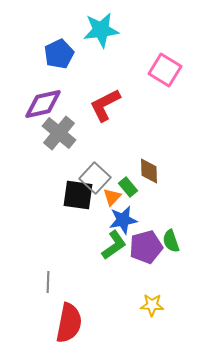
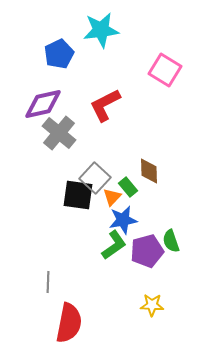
purple pentagon: moved 1 px right, 4 px down
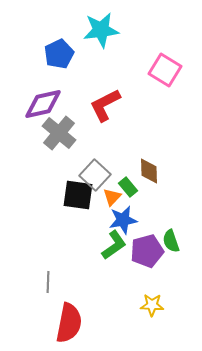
gray square: moved 3 px up
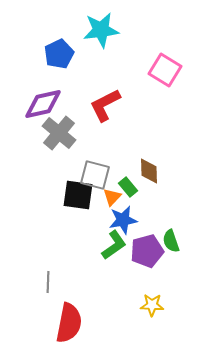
gray square: rotated 28 degrees counterclockwise
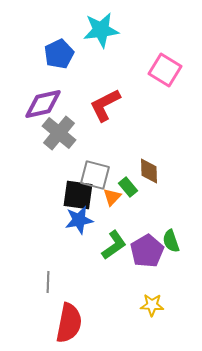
blue star: moved 44 px left
purple pentagon: rotated 16 degrees counterclockwise
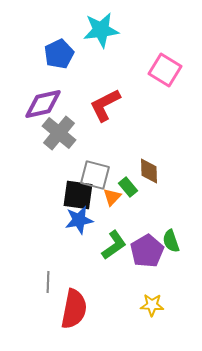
red semicircle: moved 5 px right, 14 px up
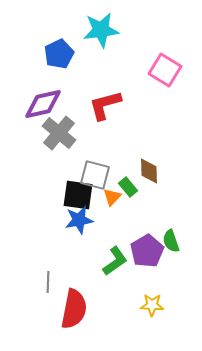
red L-shape: rotated 12 degrees clockwise
green L-shape: moved 1 px right, 16 px down
